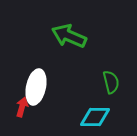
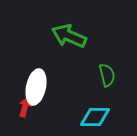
green semicircle: moved 4 px left, 7 px up
red arrow: moved 3 px right
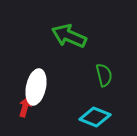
green semicircle: moved 3 px left
cyan diamond: rotated 20 degrees clockwise
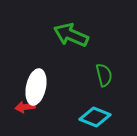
green arrow: moved 2 px right, 1 px up
red arrow: rotated 114 degrees counterclockwise
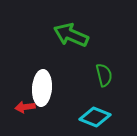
white ellipse: moved 6 px right, 1 px down; rotated 8 degrees counterclockwise
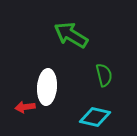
green arrow: rotated 8 degrees clockwise
white ellipse: moved 5 px right, 1 px up
cyan diamond: rotated 8 degrees counterclockwise
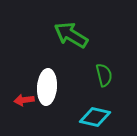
red arrow: moved 1 px left, 7 px up
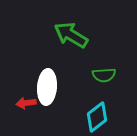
green semicircle: rotated 100 degrees clockwise
red arrow: moved 2 px right, 3 px down
cyan diamond: moved 2 px right; rotated 52 degrees counterclockwise
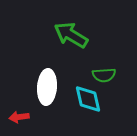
red arrow: moved 7 px left, 14 px down
cyan diamond: moved 9 px left, 18 px up; rotated 64 degrees counterclockwise
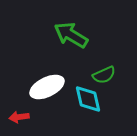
green semicircle: rotated 20 degrees counterclockwise
white ellipse: rotated 60 degrees clockwise
